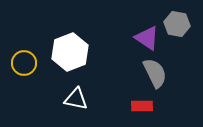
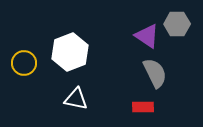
gray hexagon: rotated 10 degrees counterclockwise
purple triangle: moved 2 px up
red rectangle: moved 1 px right, 1 px down
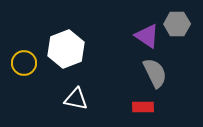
white hexagon: moved 4 px left, 3 px up
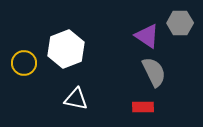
gray hexagon: moved 3 px right, 1 px up
gray semicircle: moved 1 px left, 1 px up
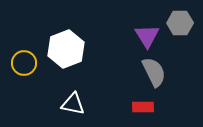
purple triangle: rotated 24 degrees clockwise
white triangle: moved 3 px left, 5 px down
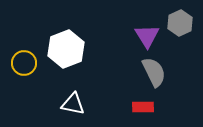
gray hexagon: rotated 25 degrees counterclockwise
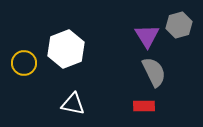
gray hexagon: moved 1 px left, 2 px down; rotated 10 degrees clockwise
red rectangle: moved 1 px right, 1 px up
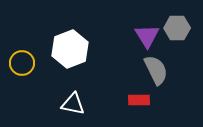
gray hexagon: moved 2 px left, 3 px down; rotated 15 degrees clockwise
white hexagon: moved 4 px right
yellow circle: moved 2 px left
gray semicircle: moved 2 px right, 2 px up
red rectangle: moved 5 px left, 6 px up
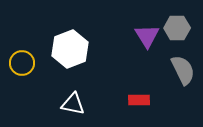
gray semicircle: moved 27 px right
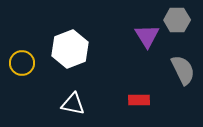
gray hexagon: moved 8 px up
